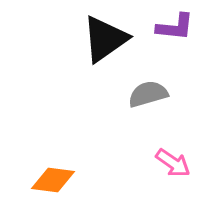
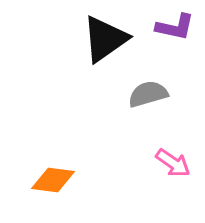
purple L-shape: rotated 6 degrees clockwise
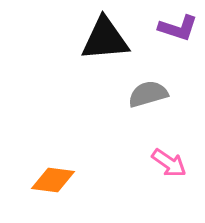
purple L-shape: moved 3 px right, 1 px down; rotated 6 degrees clockwise
black triangle: rotated 30 degrees clockwise
pink arrow: moved 4 px left
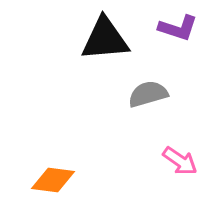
pink arrow: moved 11 px right, 2 px up
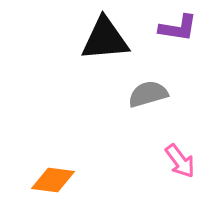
purple L-shape: rotated 9 degrees counterclockwise
pink arrow: rotated 18 degrees clockwise
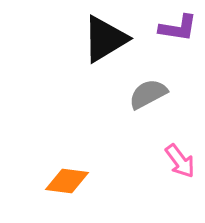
black triangle: rotated 26 degrees counterclockwise
gray semicircle: rotated 12 degrees counterclockwise
orange diamond: moved 14 px right, 1 px down
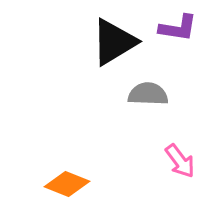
black triangle: moved 9 px right, 3 px down
gray semicircle: rotated 30 degrees clockwise
orange diamond: moved 3 px down; rotated 15 degrees clockwise
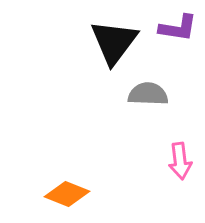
black triangle: rotated 22 degrees counterclockwise
pink arrow: rotated 30 degrees clockwise
orange diamond: moved 10 px down
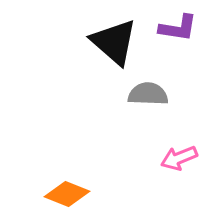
black triangle: rotated 26 degrees counterclockwise
pink arrow: moved 1 px left, 3 px up; rotated 75 degrees clockwise
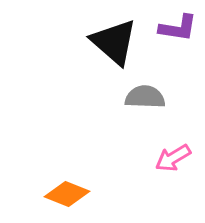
gray semicircle: moved 3 px left, 3 px down
pink arrow: moved 6 px left; rotated 9 degrees counterclockwise
